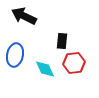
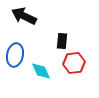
cyan diamond: moved 4 px left, 2 px down
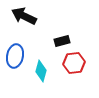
black rectangle: rotated 70 degrees clockwise
blue ellipse: moved 1 px down
cyan diamond: rotated 40 degrees clockwise
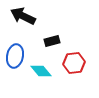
black arrow: moved 1 px left
black rectangle: moved 10 px left
cyan diamond: rotated 55 degrees counterclockwise
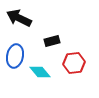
black arrow: moved 4 px left, 2 px down
cyan diamond: moved 1 px left, 1 px down
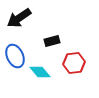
black arrow: rotated 60 degrees counterclockwise
blue ellipse: rotated 35 degrees counterclockwise
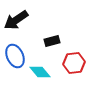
black arrow: moved 3 px left, 2 px down
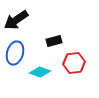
black rectangle: moved 2 px right
blue ellipse: moved 3 px up; rotated 40 degrees clockwise
cyan diamond: rotated 30 degrees counterclockwise
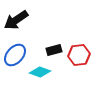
black rectangle: moved 9 px down
blue ellipse: moved 2 px down; rotated 25 degrees clockwise
red hexagon: moved 5 px right, 8 px up
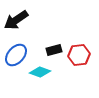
blue ellipse: moved 1 px right
